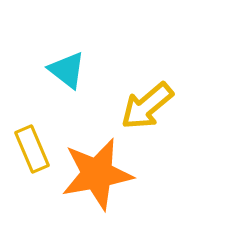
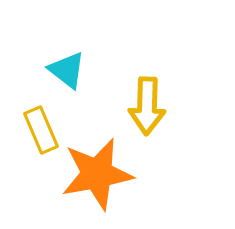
yellow arrow: rotated 48 degrees counterclockwise
yellow rectangle: moved 9 px right, 19 px up
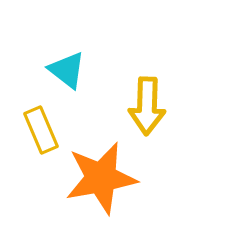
orange star: moved 4 px right, 4 px down
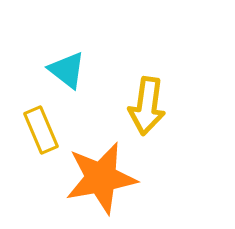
yellow arrow: rotated 6 degrees clockwise
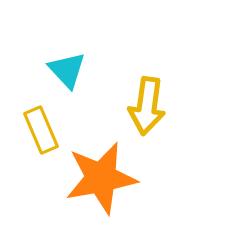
cyan triangle: rotated 9 degrees clockwise
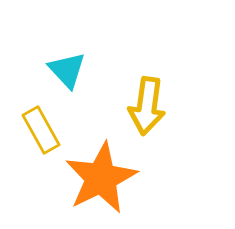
yellow rectangle: rotated 6 degrees counterclockwise
orange star: rotated 16 degrees counterclockwise
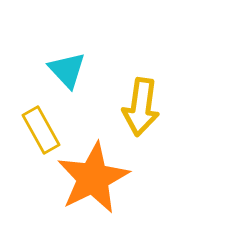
yellow arrow: moved 6 px left, 1 px down
orange star: moved 8 px left
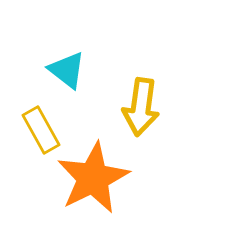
cyan triangle: rotated 9 degrees counterclockwise
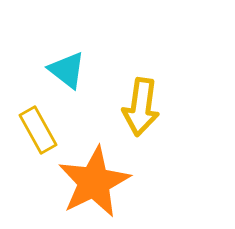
yellow rectangle: moved 3 px left
orange star: moved 1 px right, 4 px down
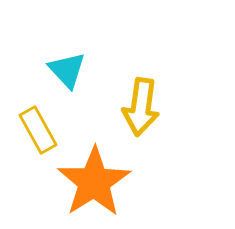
cyan triangle: rotated 9 degrees clockwise
orange star: rotated 6 degrees counterclockwise
